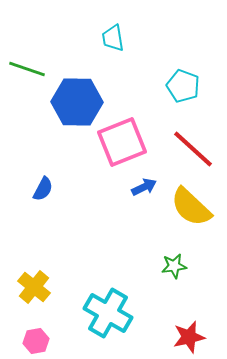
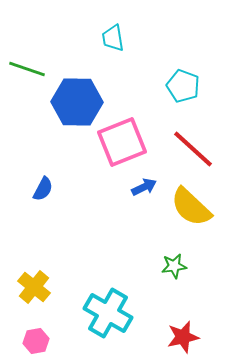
red star: moved 6 px left
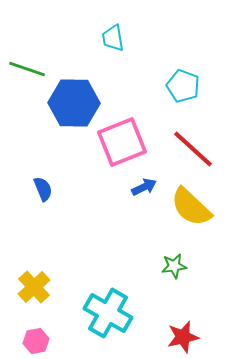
blue hexagon: moved 3 px left, 1 px down
blue semicircle: rotated 50 degrees counterclockwise
yellow cross: rotated 8 degrees clockwise
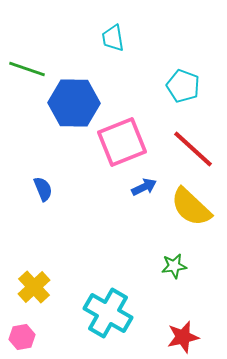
pink hexagon: moved 14 px left, 4 px up
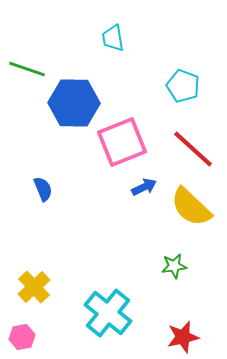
cyan cross: rotated 9 degrees clockwise
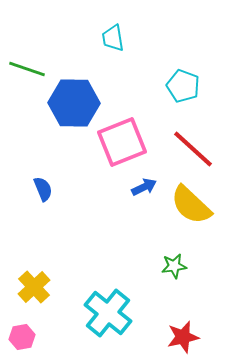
yellow semicircle: moved 2 px up
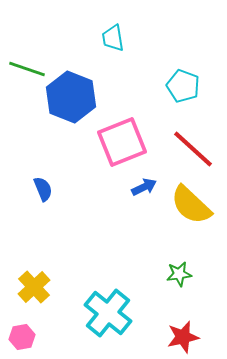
blue hexagon: moved 3 px left, 6 px up; rotated 21 degrees clockwise
green star: moved 5 px right, 8 px down
